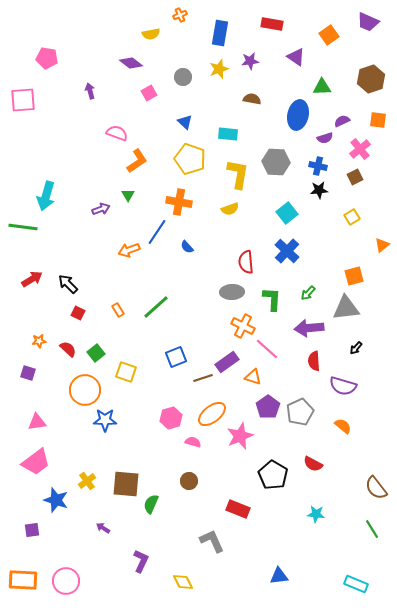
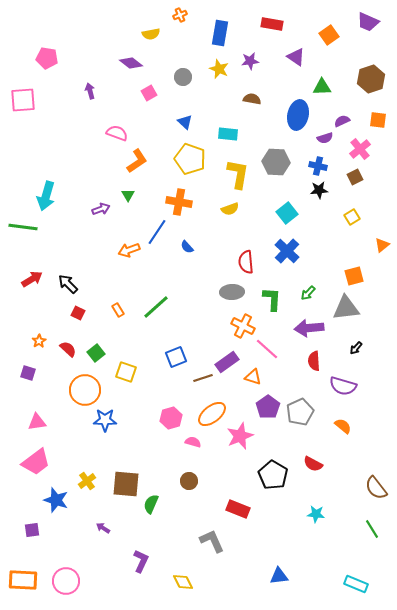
yellow star at (219, 69): rotated 30 degrees counterclockwise
orange star at (39, 341): rotated 24 degrees counterclockwise
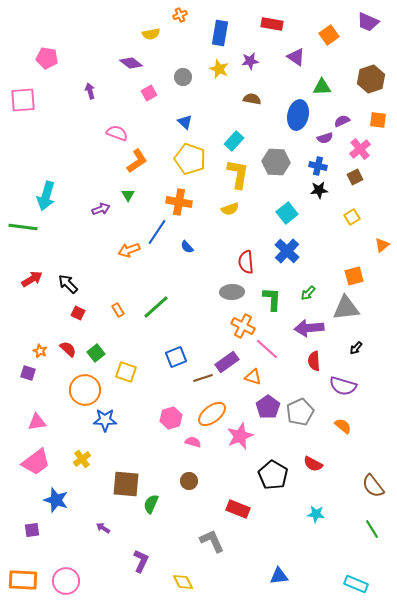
cyan rectangle at (228, 134): moved 6 px right, 7 px down; rotated 54 degrees counterclockwise
orange star at (39, 341): moved 1 px right, 10 px down; rotated 16 degrees counterclockwise
yellow cross at (87, 481): moved 5 px left, 22 px up
brown semicircle at (376, 488): moved 3 px left, 2 px up
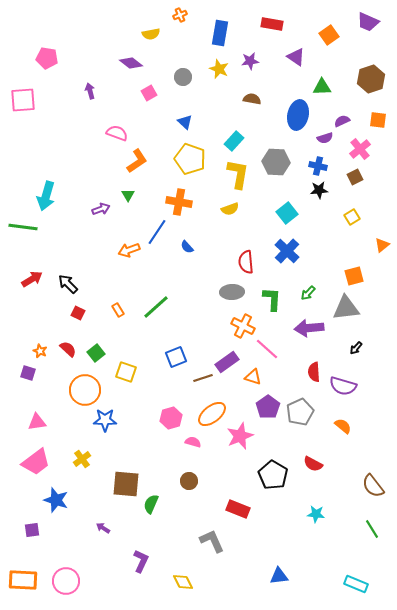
red semicircle at (314, 361): moved 11 px down
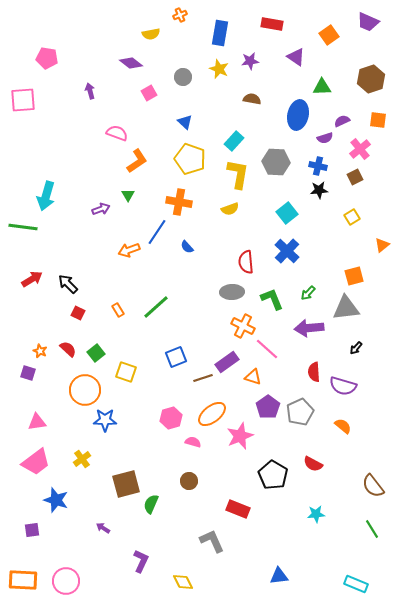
green L-shape at (272, 299): rotated 25 degrees counterclockwise
brown square at (126, 484): rotated 20 degrees counterclockwise
cyan star at (316, 514): rotated 12 degrees counterclockwise
